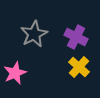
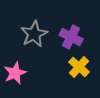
purple cross: moved 5 px left
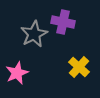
purple cross: moved 8 px left, 15 px up; rotated 15 degrees counterclockwise
pink star: moved 2 px right
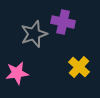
gray star: rotated 8 degrees clockwise
pink star: rotated 15 degrees clockwise
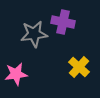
gray star: rotated 12 degrees clockwise
pink star: moved 1 px left, 1 px down
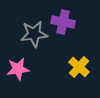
pink star: moved 2 px right, 5 px up
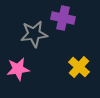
purple cross: moved 4 px up
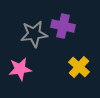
purple cross: moved 8 px down
pink star: moved 2 px right
